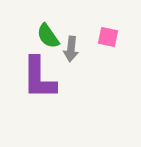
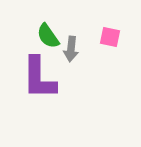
pink square: moved 2 px right
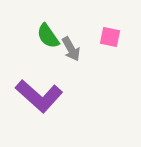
gray arrow: rotated 35 degrees counterclockwise
purple L-shape: moved 18 px down; rotated 48 degrees counterclockwise
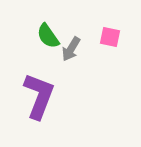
gray arrow: rotated 60 degrees clockwise
purple L-shape: rotated 111 degrees counterclockwise
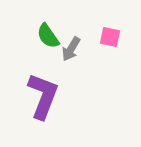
purple L-shape: moved 4 px right
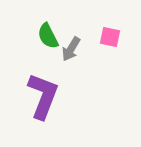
green semicircle: rotated 8 degrees clockwise
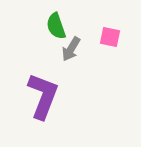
green semicircle: moved 8 px right, 10 px up; rotated 8 degrees clockwise
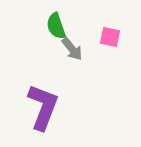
gray arrow: moved 1 px right; rotated 70 degrees counterclockwise
purple L-shape: moved 11 px down
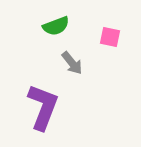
green semicircle: rotated 92 degrees counterclockwise
gray arrow: moved 14 px down
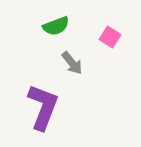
pink square: rotated 20 degrees clockwise
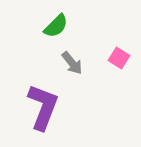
green semicircle: rotated 24 degrees counterclockwise
pink square: moved 9 px right, 21 px down
